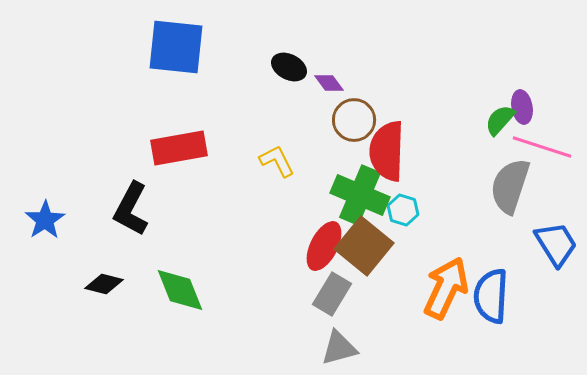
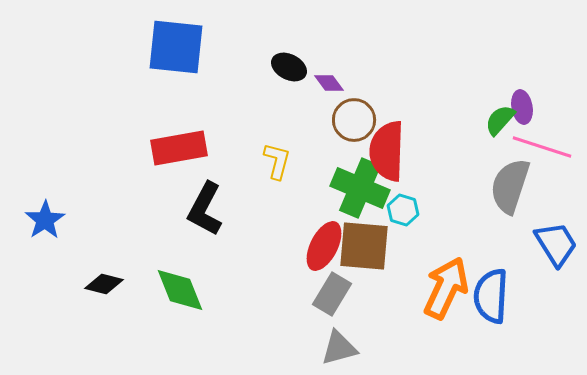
yellow L-shape: rotated 42 degrees clockwise
green cross: moved 7 px up
black L-shape: moved 74 px right
brown square: rotated 34 degrees counterclockwise
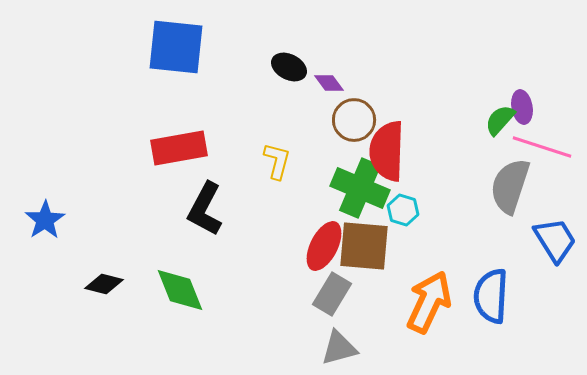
blue trapezoid: moved 1 px left, 4 px up
orange arrow: moved 17 px left, 14 px down
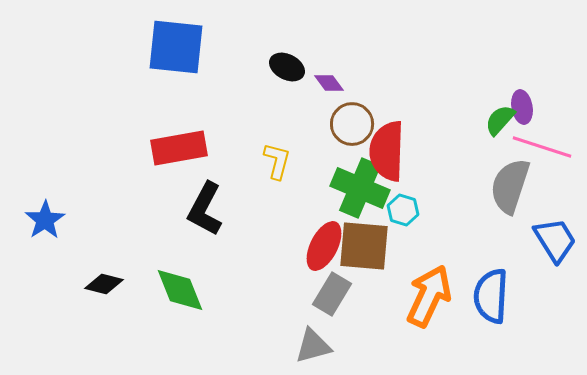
black ellipse: moved 2 px left
brown circle: moved 2 px left, 4 px down
orange arrow: moved 6 px up
gray triangle: moved 26 px left, 2 px up
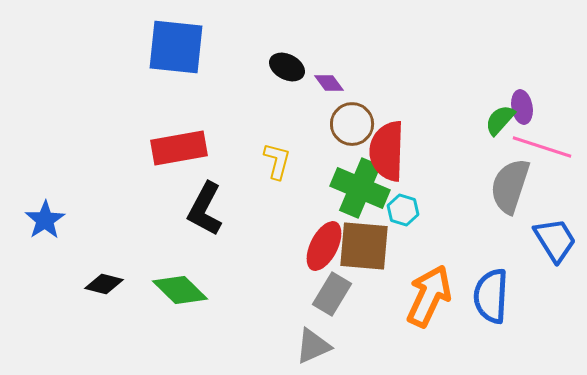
green diamond: rotated 24 degrees counterclockwise
gray triangle: rotated 9 degrees counterclockwise
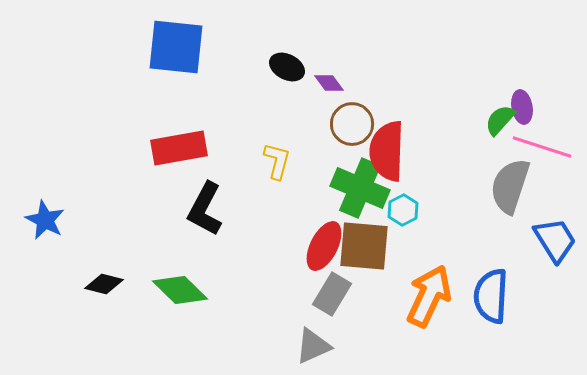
cyan hexagon: rotated 16 degrees clockwise
blue star: rotated 12 degrees counterclockwise
